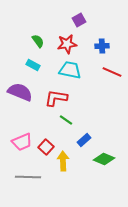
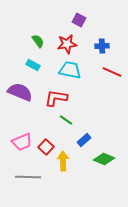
purple square: rotated 32 degrees counterclockwise
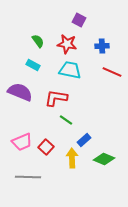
red star: rotated 18 degrees clockwise
yellow arrow: moved 9 px right, 3 px up
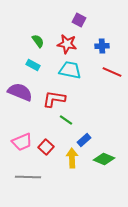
red L-shape: moved 2 px left, 1 px down
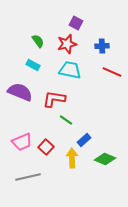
purple square: moved 3 px left, 3 px down
red star: rotated 24 degrees counterclockwise
green diamond: moved 1 px right
gray line: rotated 15 degrees counterclockwise
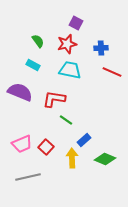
blue cross: moved 1 px left, 2 px down
pink trapezoid: moved 2 px down
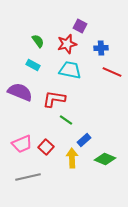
purple square: moved 4 px right, 3 px down
